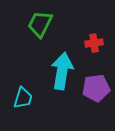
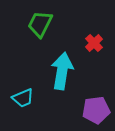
red cross: rotated 36 degrees counterclockwise
purple pentagon: moved 22 px down
cyan trapezoid: rotated 50 degrees clockwise
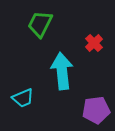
cyan arrow: rotated 15 degrees counterclockwise
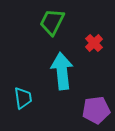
green trapezoid: moved 12 px right, 2 px up
cyan trapezoid: rotated 75 degrees counterclockwise
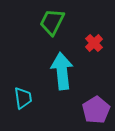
purple pentagon: rotated 24 degrees counterclockwise
